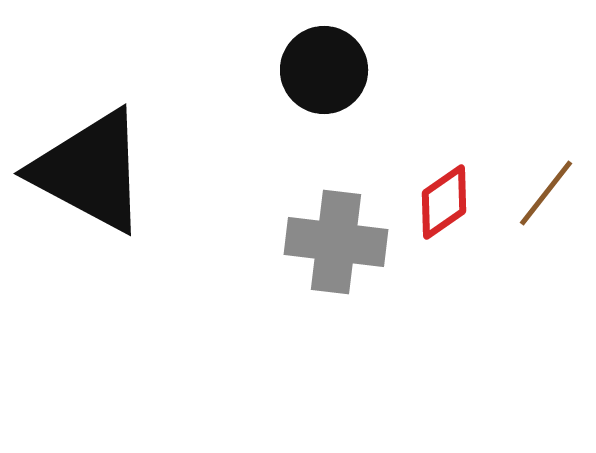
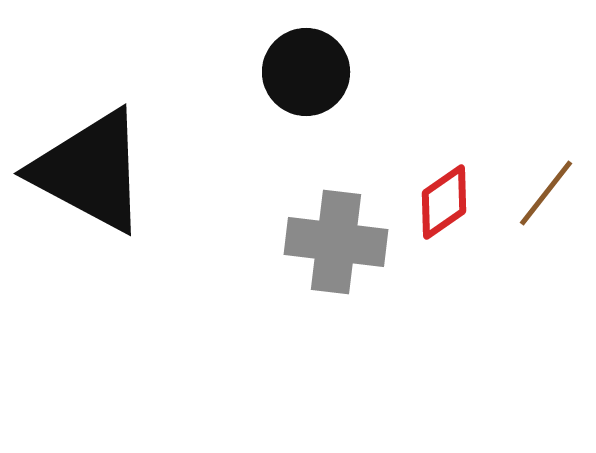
black circle: moved 18 px left, 2 px down
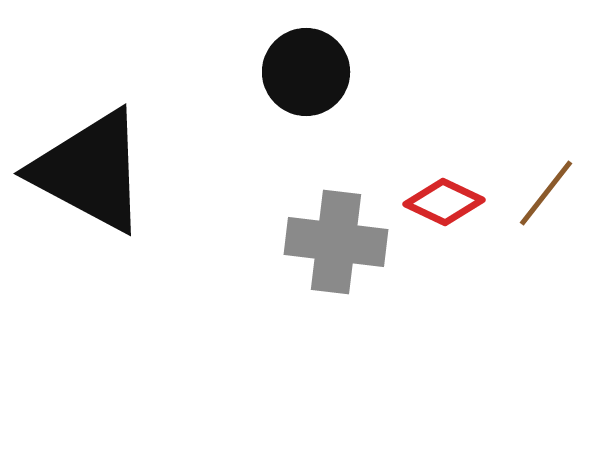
red diamond: rotated 60 degrees clockwise
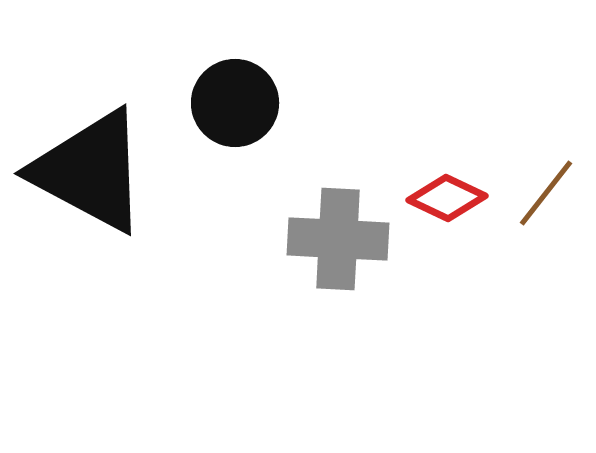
black circle: moved 71 px left, 31 px down
red diamond: moved 3 px right, 4 px up
gray cross: moved 2 px right, 3 px up; rotated 4 degrees counterclockwise
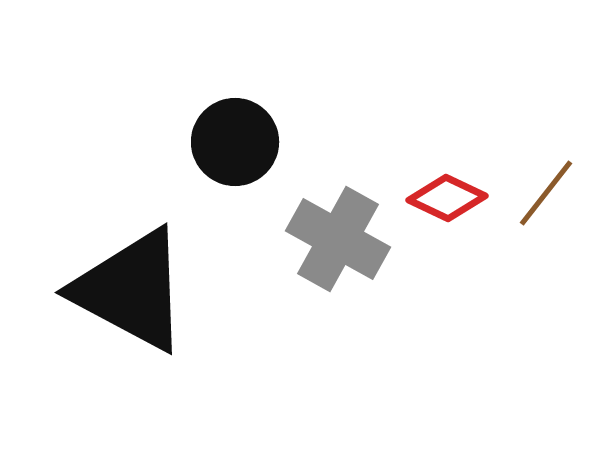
black circle: moved 39 px down
black triangle: moved 41 px right, 119 px down
gray cross: rotated 26 degrees clockwise
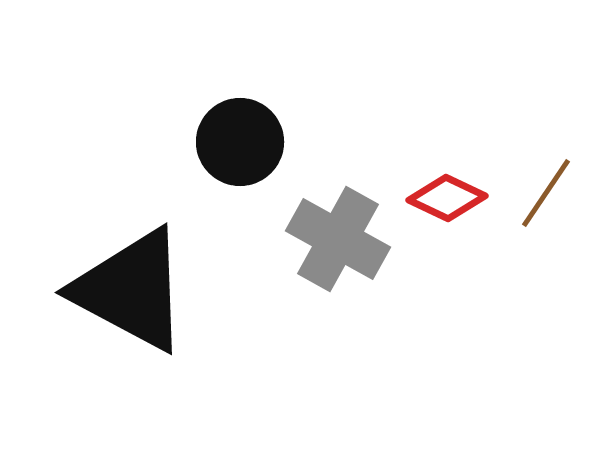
black circle: moved 5 px right
brown line: rotated 4 degrees counterclockwise
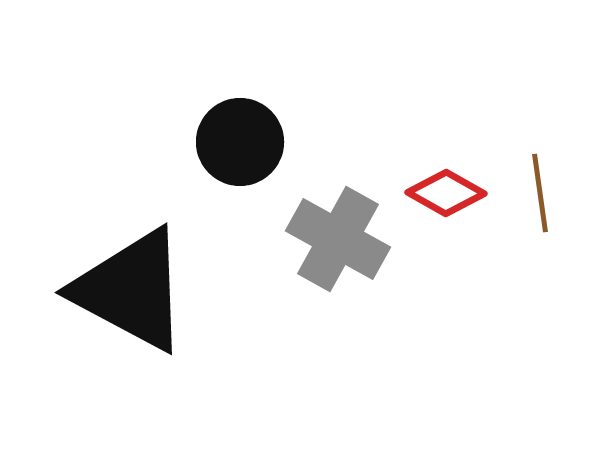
brown line: moved 6 px left; rotated 42 degrees counterclockwise
red diamond: moved 1 px left, 5 px up; rotated 4 degrees clockwise
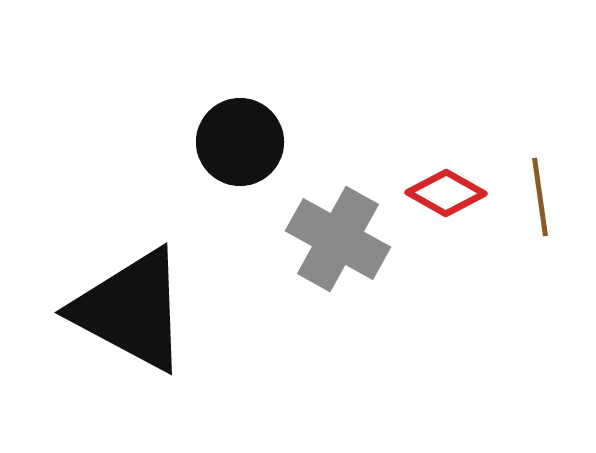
brown line: moved 4 px down
black triangle: moved 20 px down
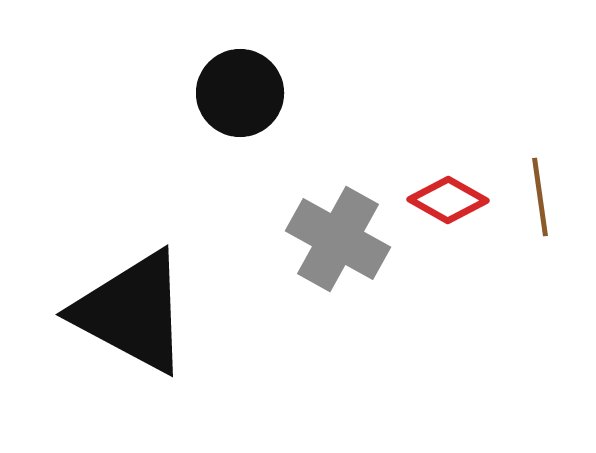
black circle: moved 49 px up
red diamond: moved 2 px right, 7 px down
black triangle: moved 1 px right, 2 px down
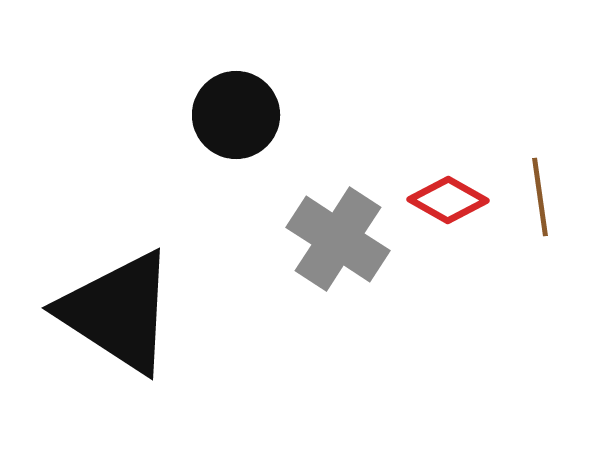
black circle: moved 4 px left, 22 px down
gray cross: rotated 4 degrees clockwise
black triangle: moved 14 px left; rotated 5 degrees clockwise
